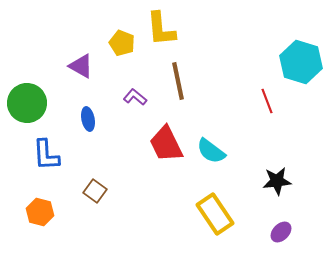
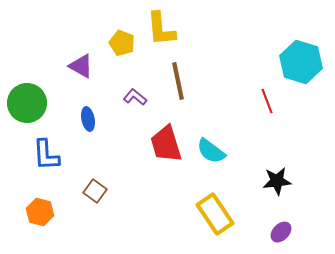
red trapezoid: rotated 9 degrees clockwise
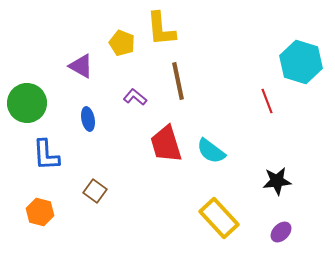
yellow rectangle: moved 4 px right, 4 px down; rotated 9 degrees counterclockwise
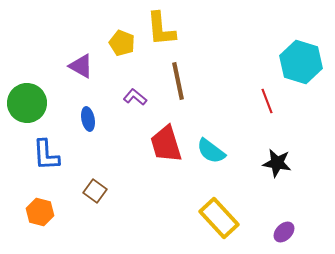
black star: moved 18 px up; rotated 16 degrees clockwise
purple ellipse: moved 3 px right
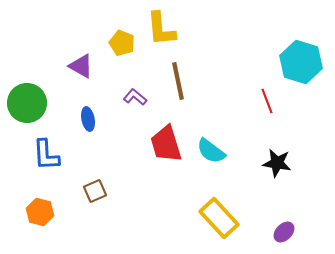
brown square: rotated 30 degrees clockwise
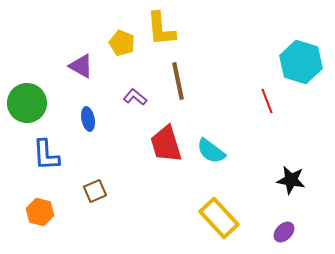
black star: moved 14 px right, 17 px down
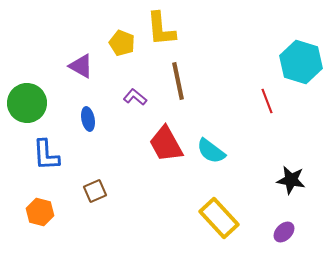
red trapezoid: rotated 12 degrees counterclockwise
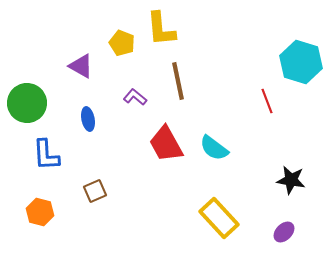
cyan semicircle: moved 3 px right, 3 px up
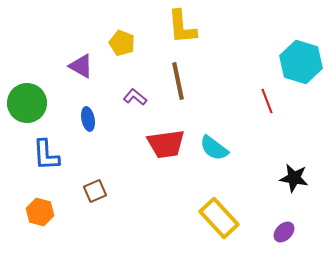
yellow L-shape: moved 21 px right, 2 px up
red trapezoid: rotated 69 degrees counterclockwise
black star: moved 3 px right, 2 px up
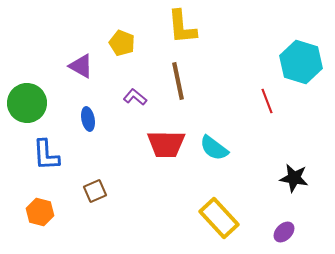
red trapezoid: rotated 9 degrees clockwise
